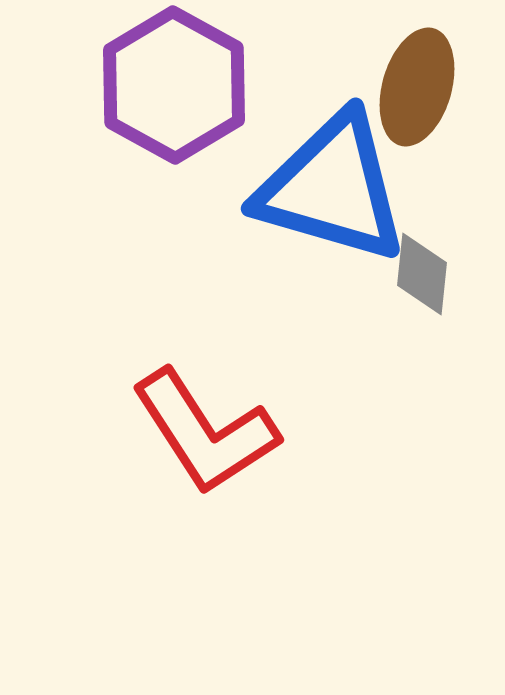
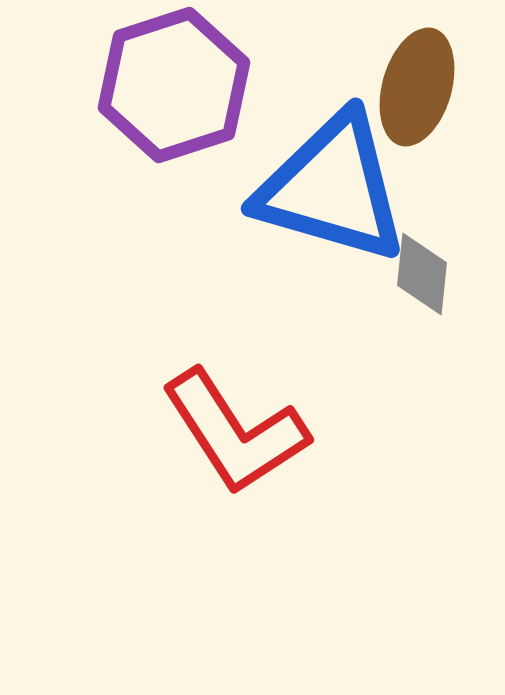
purple hexagon: rotated 13 degrees clockwise
red L-shape: moved 30 px right
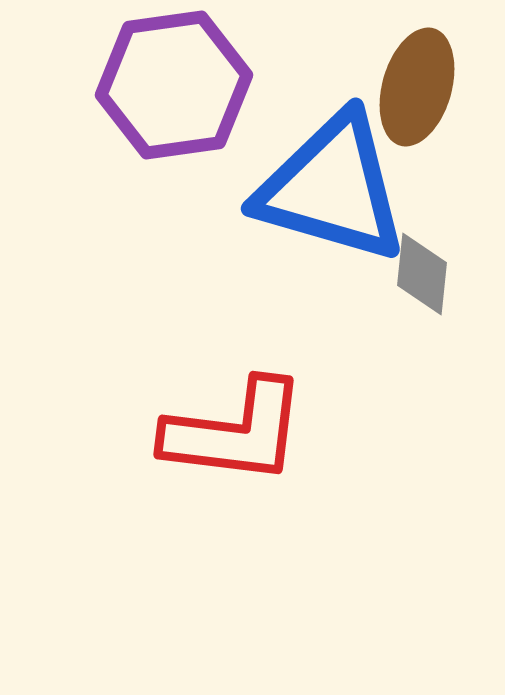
purple hexagon: rotated 10 degrees clockwise
red L-shape: rotated 50 degrees counterclockwise
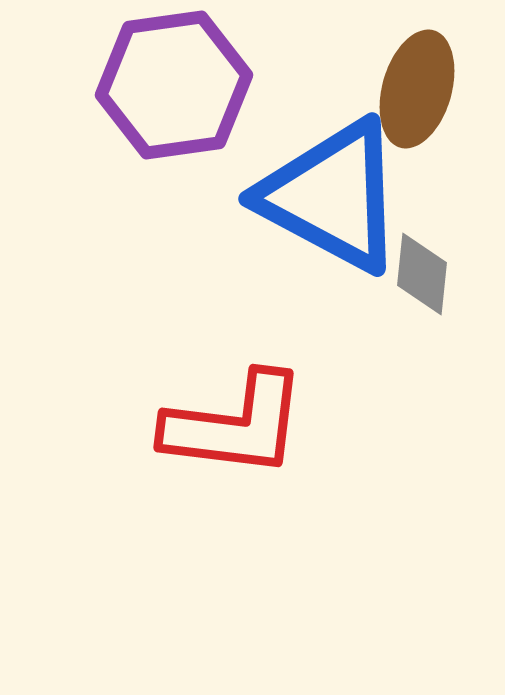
brown ellipse: moved 2 px down
blue triangle: moved 8 px down; rotated 12 degrees clockwise
red L-shape: moved 7 px up
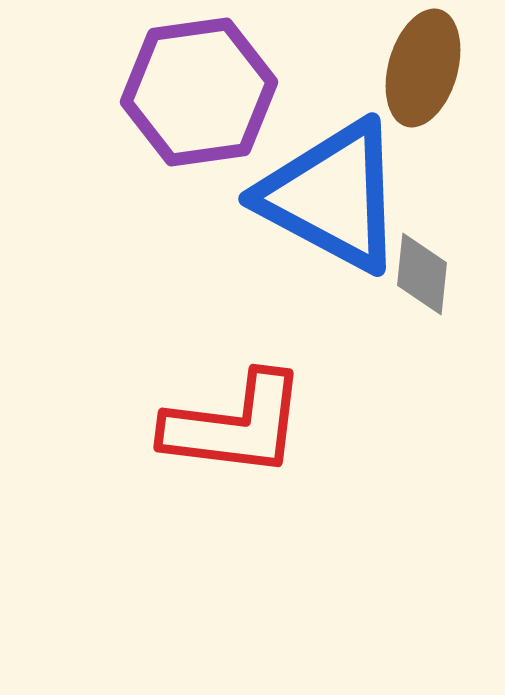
purple hexagon: moved 25 px right, 7 px down
brown ellipse: moved 6 px right, 21 px up
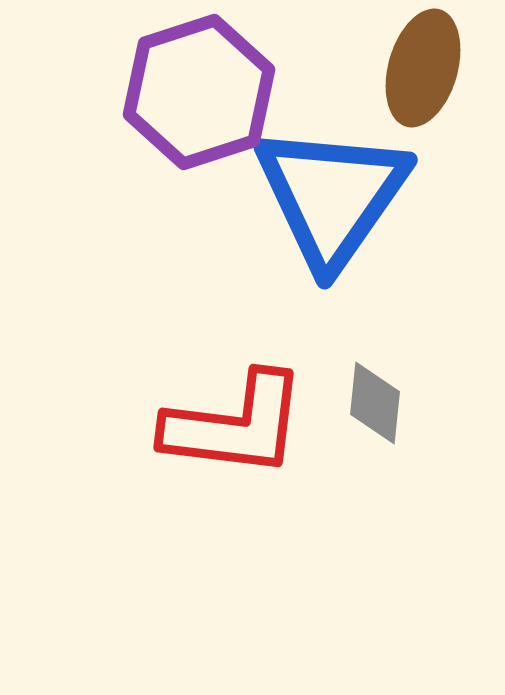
purple hexagon: rotated 10 degrees counterclockwise
blue triangle: rotated 37 degrees clockwise
gray diamond: moved 47 px left, 129 px down
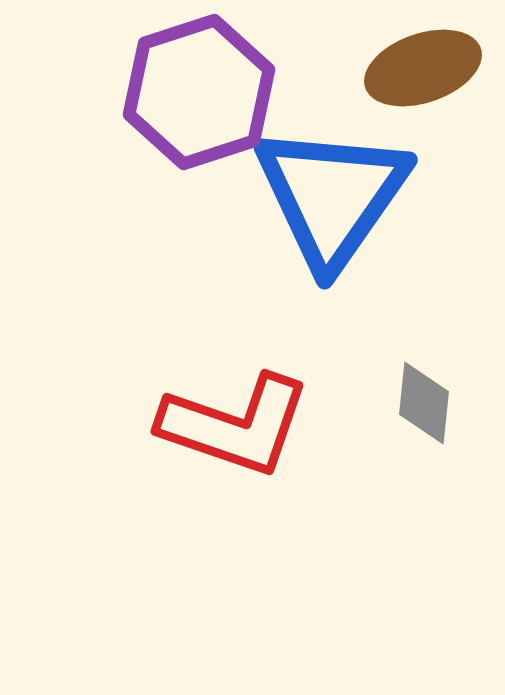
brown ellipse: rotated 55 degrees clockwise
gray diamond: moved 49 px right
red L-shape: rotated 12 degrees clockwise
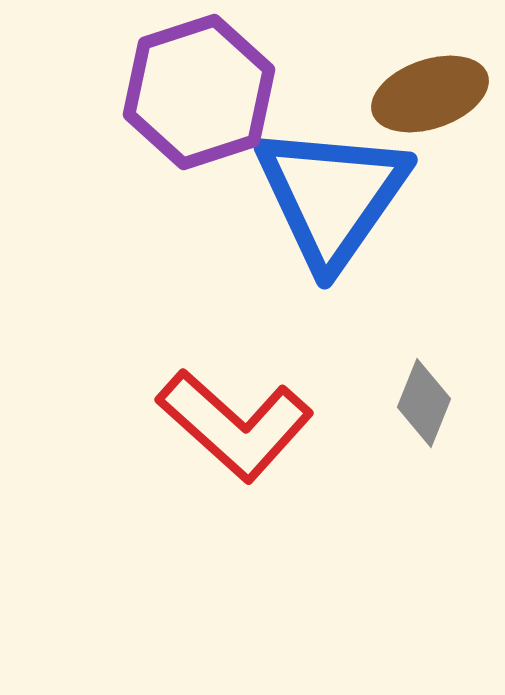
brown ellipse: moved 7 px right, 26 px down
gray diamond: rotated 16 degrees clockwise
red L-shape: rotated 23 degrees clockwise
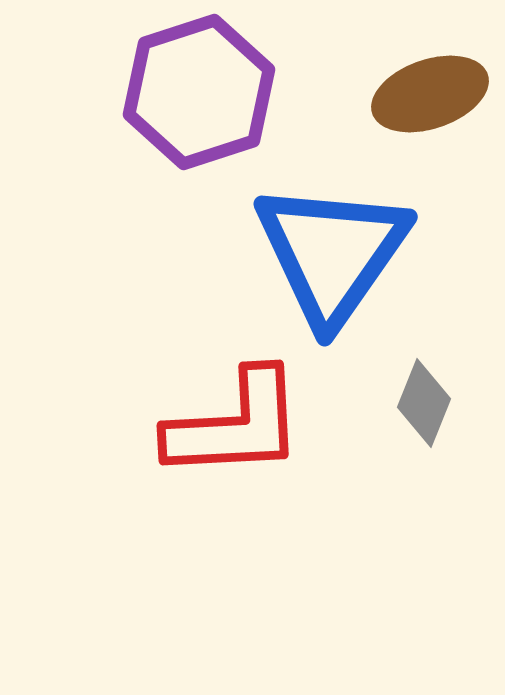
blue triangle: moved 57 px down
red L-shape: rotated 45 degrees counterclockwise
